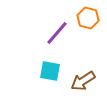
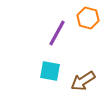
purple line: rotated 12 degrees counterclockwise
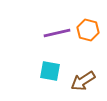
orange hexagon: moved 12 px down
purple line: rotated 48 degrees clockwise
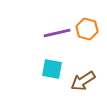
orange hexagon: moved 1 px left, 1 px up
cyan square: moved 2 px right, 2 px up
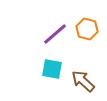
purple line: moved 2 px left, 1 px down; rotated 28 degrees counterclockwise
brown arrow: rotated 75 degrees clockwise
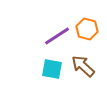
purple line: moved 2 px right, 2 px down; rotated 8 degrees clockwise
brown arrow: moved 15 px up
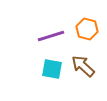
purple line: moved 6 px left; rotated 16 degrees clockwise
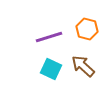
purple line: moved 2 px left, 1 px down
cyan square: moved 1 px left; rotated 15 degrees clockwise
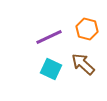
purple line: rotated 8 degrees counterclockwise
brown arrow: moved 2 px up
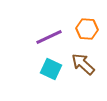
orange hexagon: rotated 10 degrees counterclockwise
